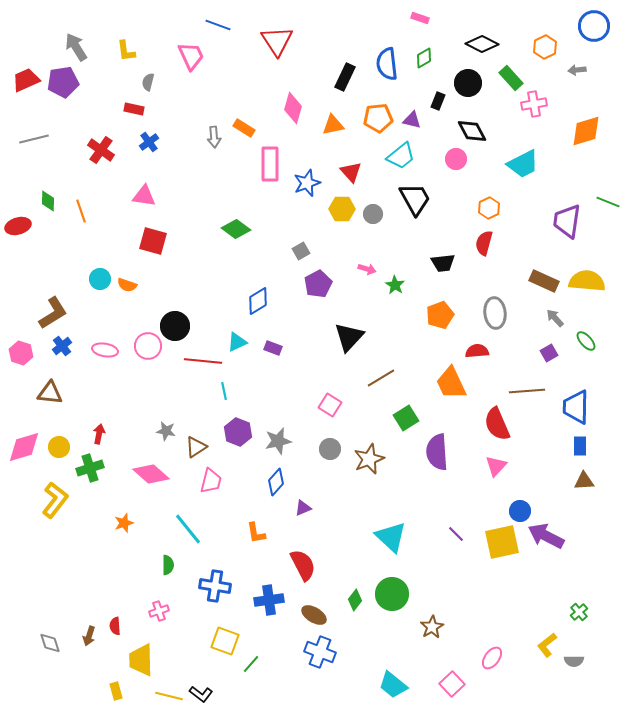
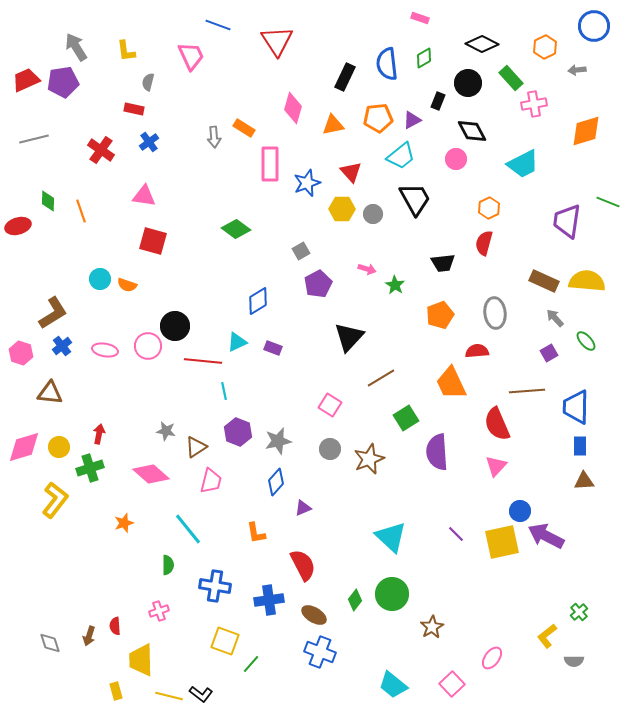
purple triangle at (412, 120): rotated 42 degrees counterclockwise
yellow L-shape at (547, 645): moved 9 px up
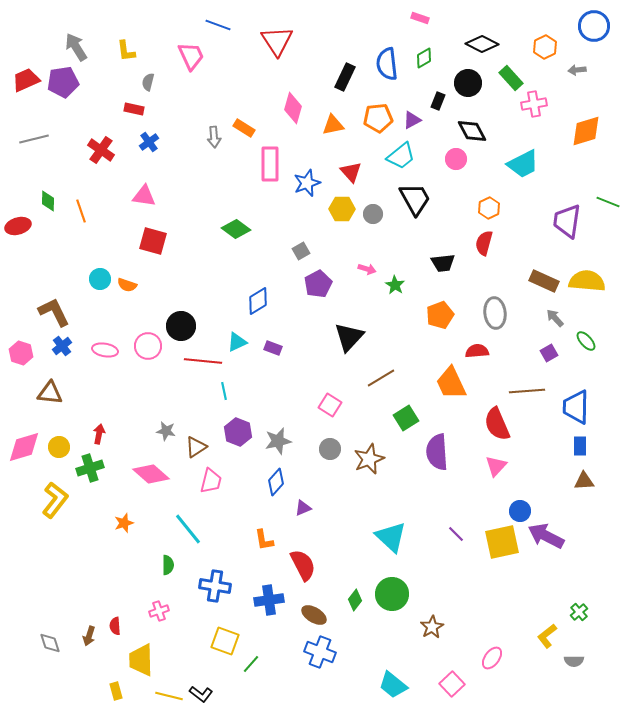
brown L-shape at (53, 313): moved 1 px right, 1 px up; rotated 84 degrees counterclockwise
black circle at (175, 326): moved 6 px right
orange L-shape at (256, 533): moved 8 px right, 7 px down
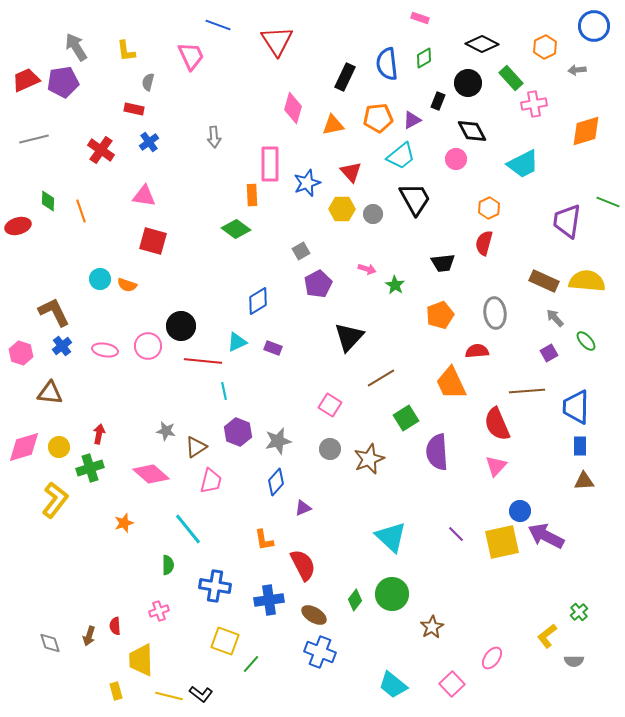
orange rectangle at (244, 128): moved 8 px right, 67 px down; rotated 55 degrees clockwise
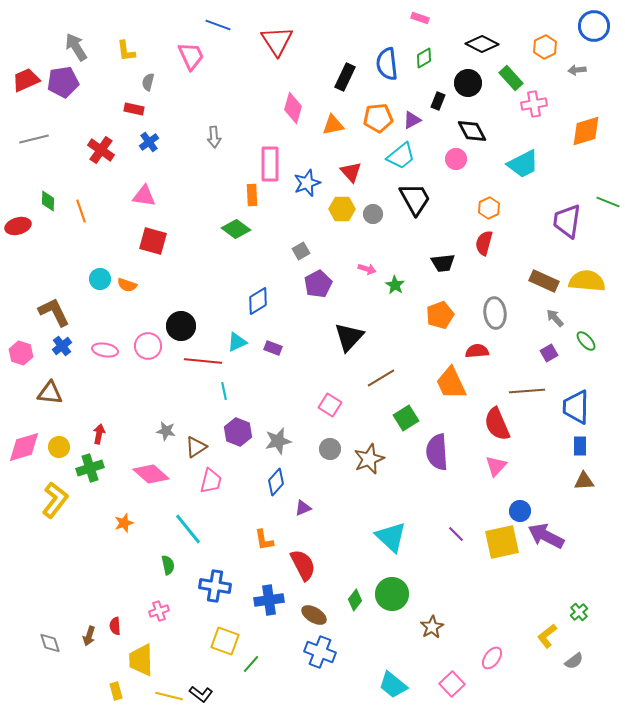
green semicircle at (168, 565): rotated 12 degrees counterclockwise
gray semicircle at (574, 661): rotated 36 degrees counterclockwise
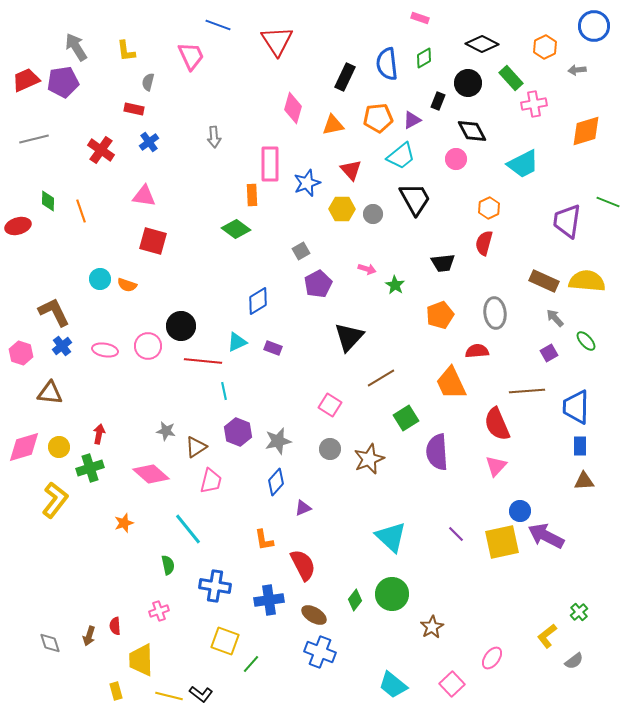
red triangle at (351, 172): moved 2 px up
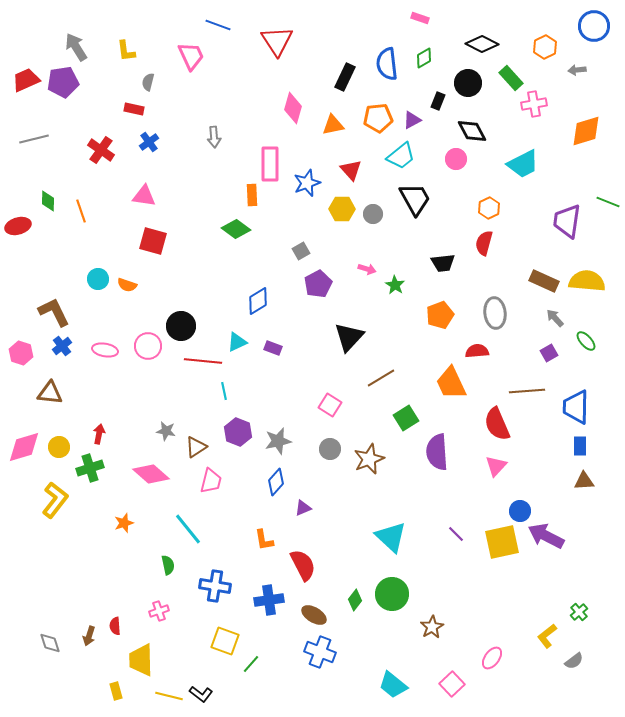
cyan circle at (100, 279): moved 2 px left
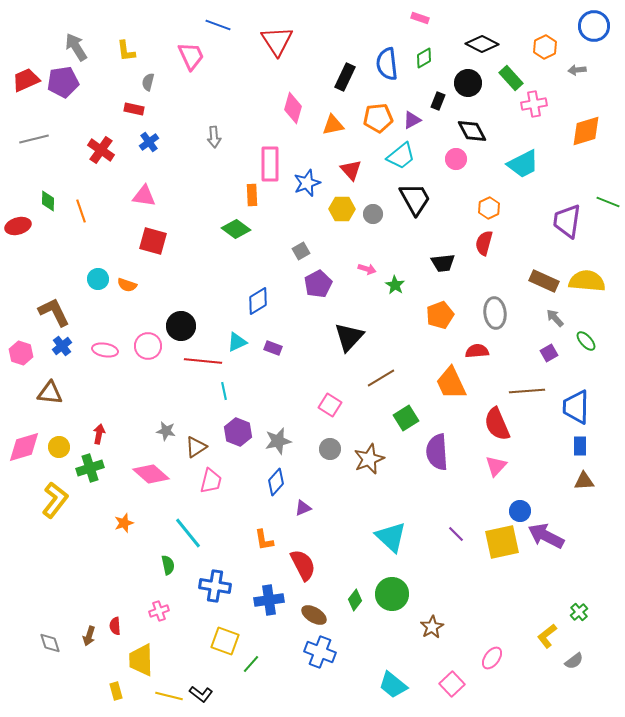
cyan line at (188, 529): moved 4 px down
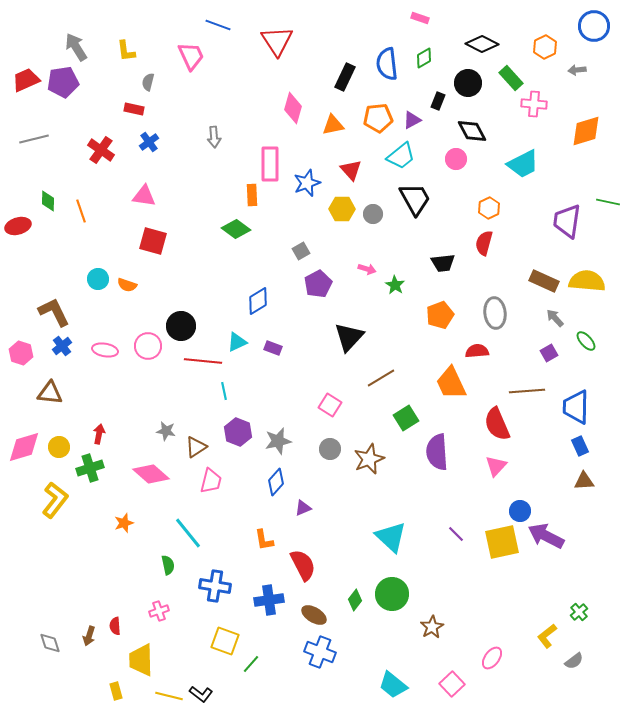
pink cross at (534, 104): rotated 15 degrees clockwise
green line at (608, 202): rotated 10 degrees counterclockwise
blue rectangle at (580, 446): rotated 24 degrees counterclockwise
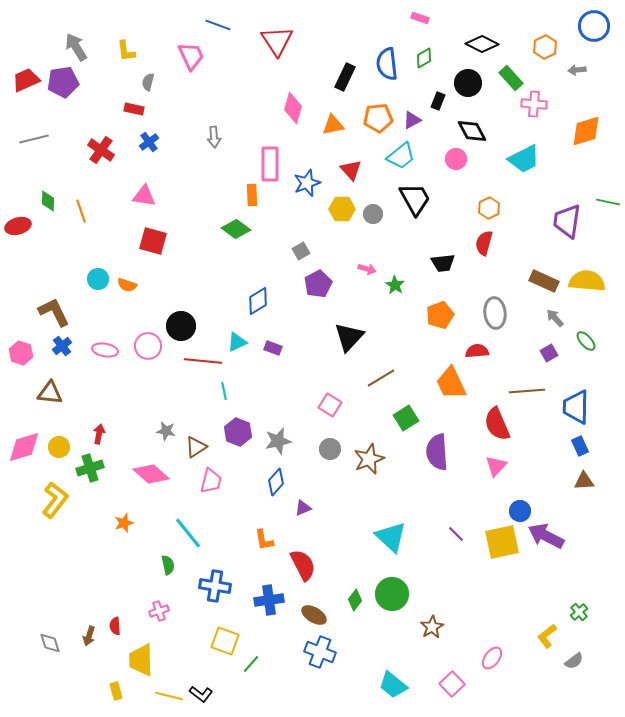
cyan trapezoid at (523, 164): moved 1 px right, 5 px up
